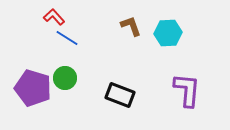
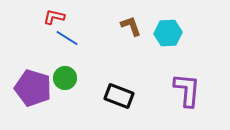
red L-shape: rotated 35 degrees counterclockwise
black rectangle: moved 1 px left, 1 px down
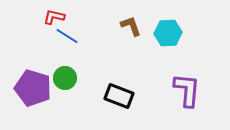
blue line: moved 2 px up
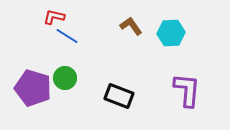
brown L-shape: rotated 15 degrees counterclockwise
cyan hexagon: moved 3 px right
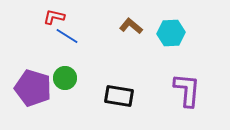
brown L-shape: rotated 15 degrees counterclockwise
black rectangle: rotated 12 degrees counterclockwise
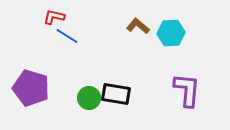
brown L-shape: moved 7 px right
green circle: moved 24 px right, 20 px down
purple pentagon: moved 2 px left
black rectangle: moved 3 px left, 2 px up
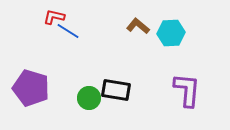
blue line: moved 1 px right, 5 px up
black rectangle: moved 4 px up
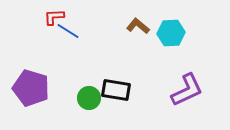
red L-shape: rotated 15 degrees counterclockwise
purple L-shape: rotated 60 degrees clockwise
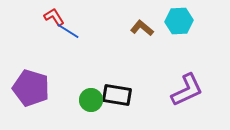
red L-shape: rotated 60 degrees clockwise
brown L-shape: moved 4 px right, 2 px down
cyan hexagon: moved 8 px right, 12 px up
black rectangle: moved 1 px right, 5 px down
green circle: moved 2 px right, 2 px down
